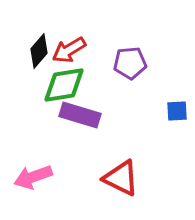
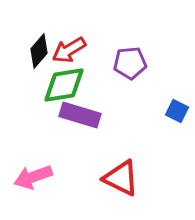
blue square: rotated 30 degrees clockwise
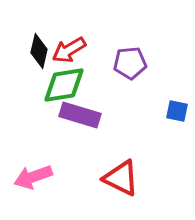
black diamond: rotated 28 degrees counterclockwise
blue square: rotated 15 degrees counterclockwise
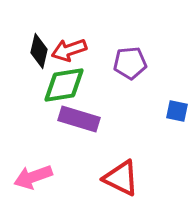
red arrow: rotated 12 degrees clockwise
purple rectangle: moved 1 px left, 4 px down
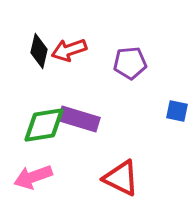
green diamond: moved 20 px left, 40 px down
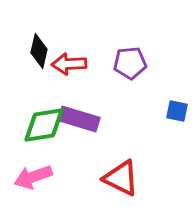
red arrow: moved 14 px down; rotated 16 degrees clockwise
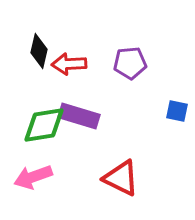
purple rectangle: moved 3 px up
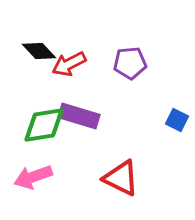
black diamond: rotated 56 degrees counterclockwise
red arrow: rotated 24 degrees counterclockwise
blue square: moved 9 px down; rotated 15 degrees clockwise
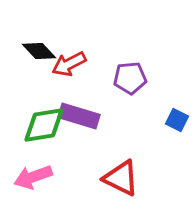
purple pentagon: moved 15 px down
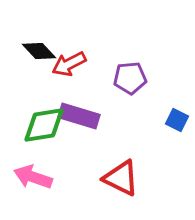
pink arrow: rotated 39 degrees clockwise
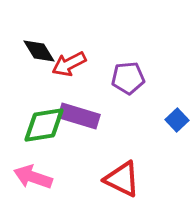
black diamond: rotated 12 degrees clockwise
purple pentagon: moved 2 px left
blue square: rotated 20 degrees clockwise
red triangle: moved 1 px right, 1 px down
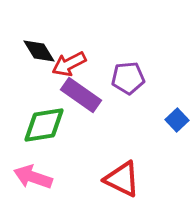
purple rectangle: moved 2 px right, 21 px up; rotated 18 degrees clockwise
